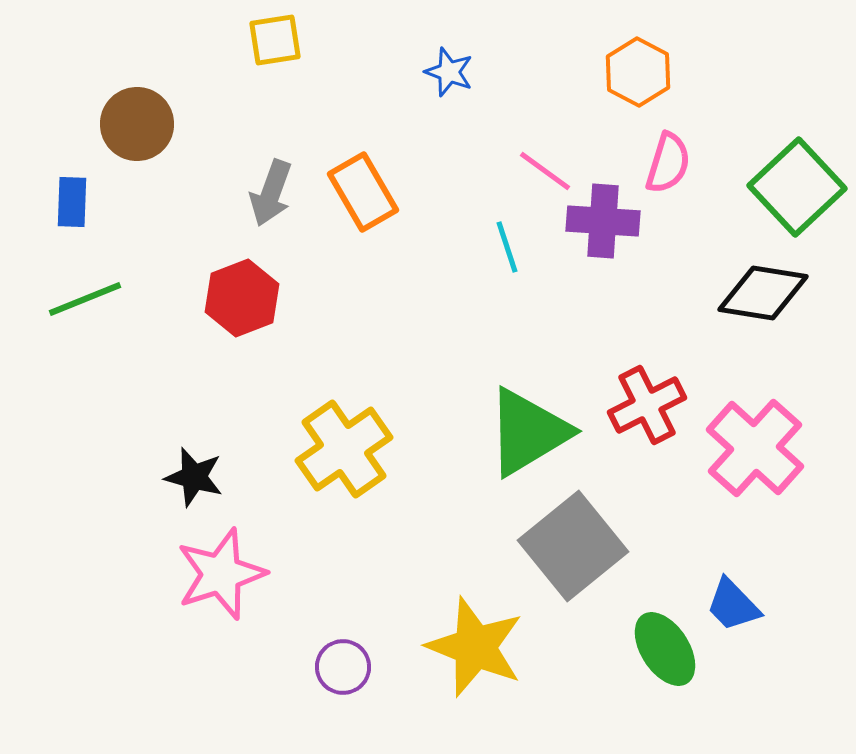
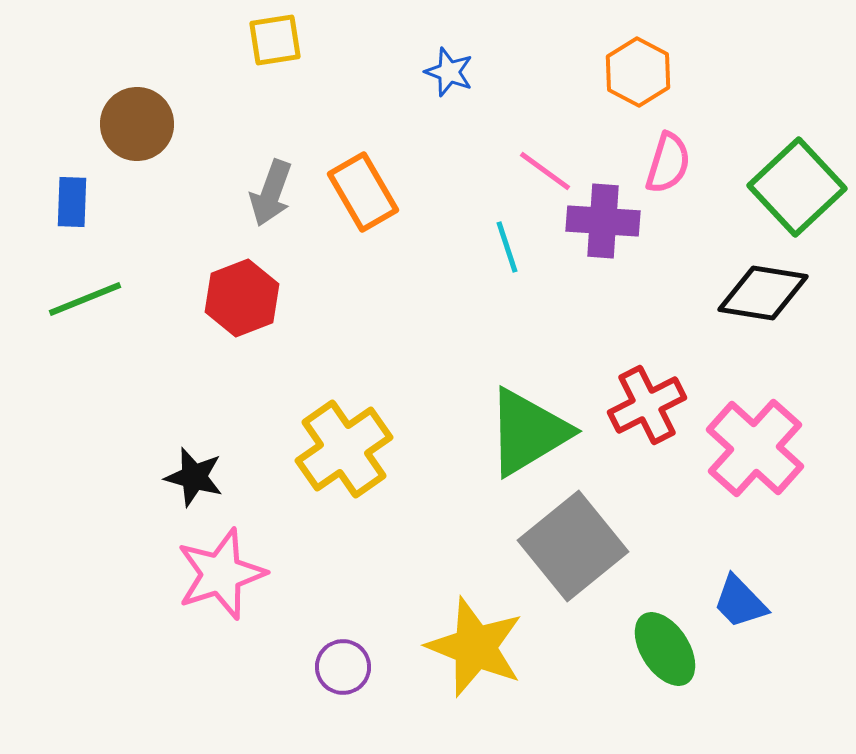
blue trapezoid: moved 7 px right, 3 px up
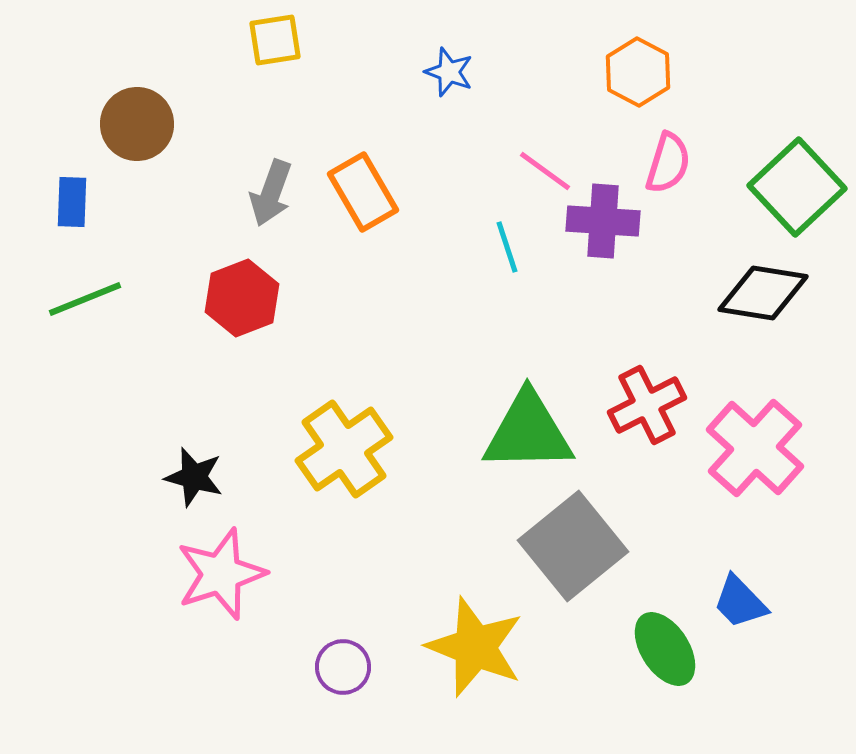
green triangle: rotated 30 degrees clockwise
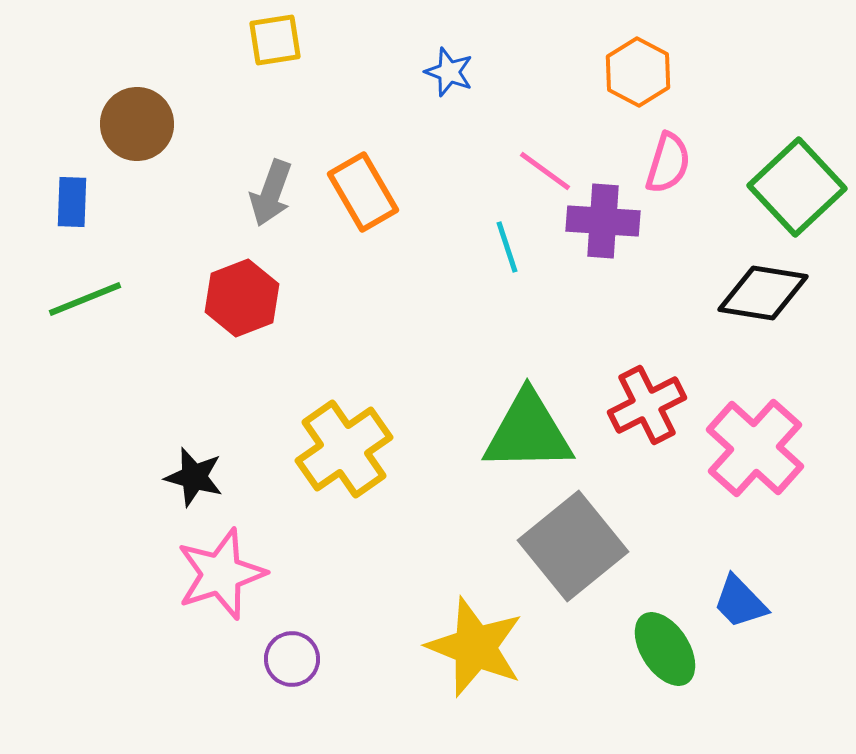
purple circle: moved 51 px left, 8 px up
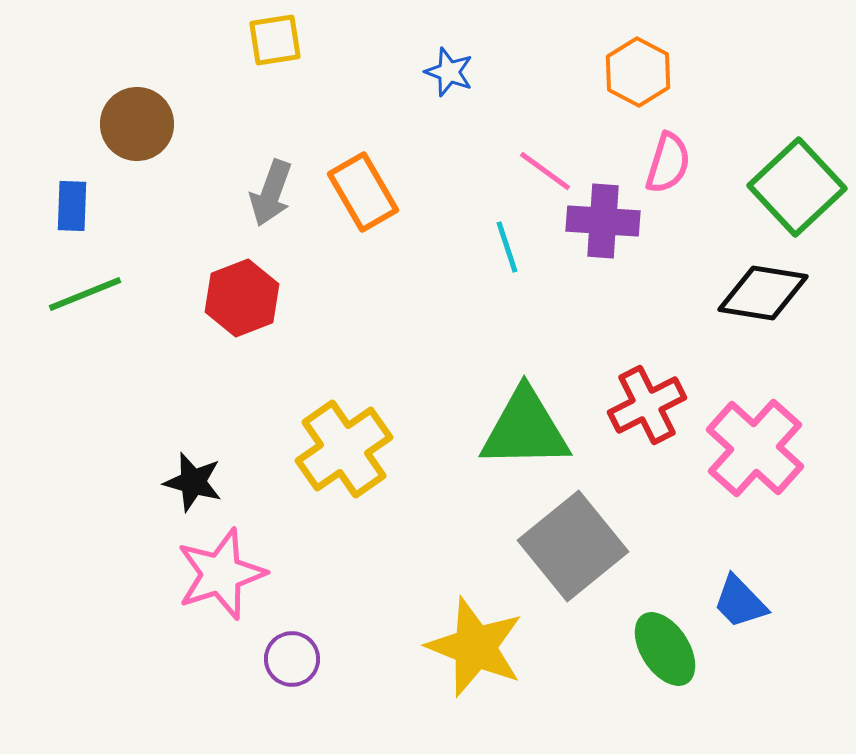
blue rectangle: moved 4 px down
green line: moved 5 px up
green triangle: moved 3 px left, 3 px up
black star: moved 1 px left, 5 px down
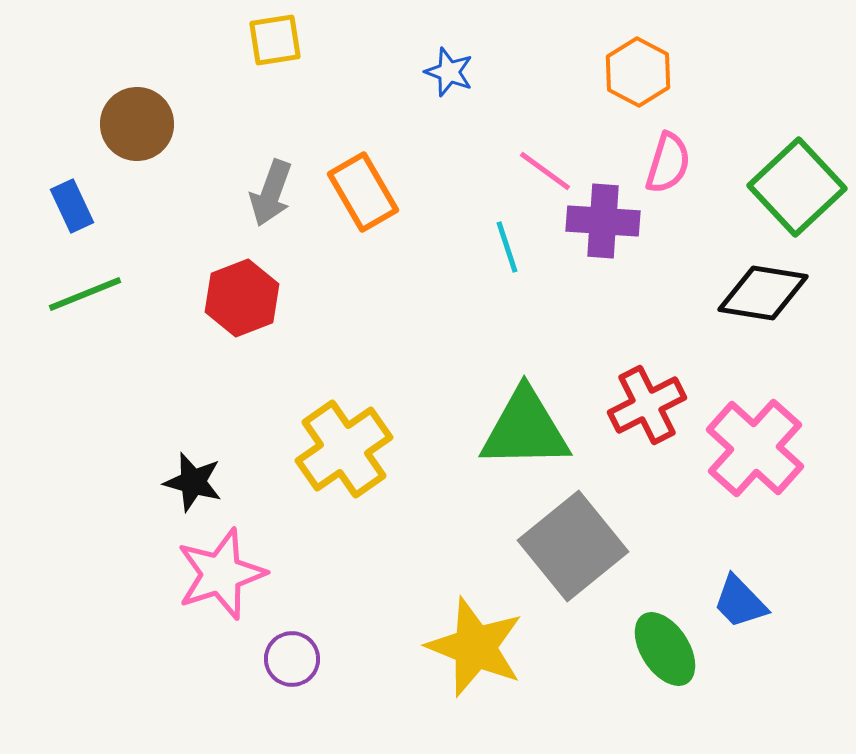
blue rectangle: rotated 27 degrees counterclockwise
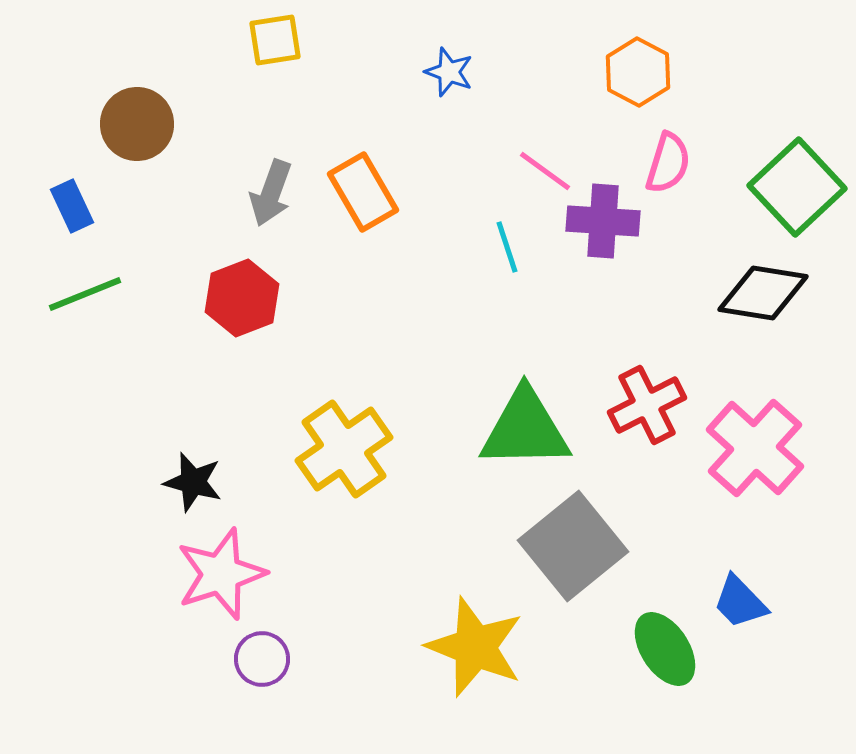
purple circle: moved 30 px left
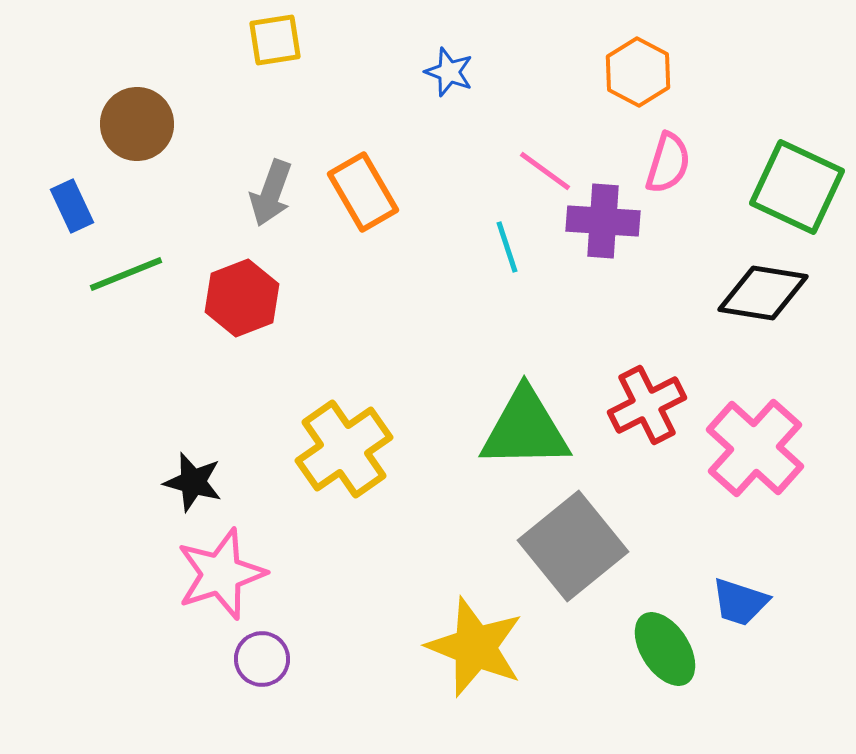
green square: rotated 22 degrees counterclockwise
green line: moved 41 px right, 20 px up
blue trapezoid: rotated 28 degrees counterclockwise
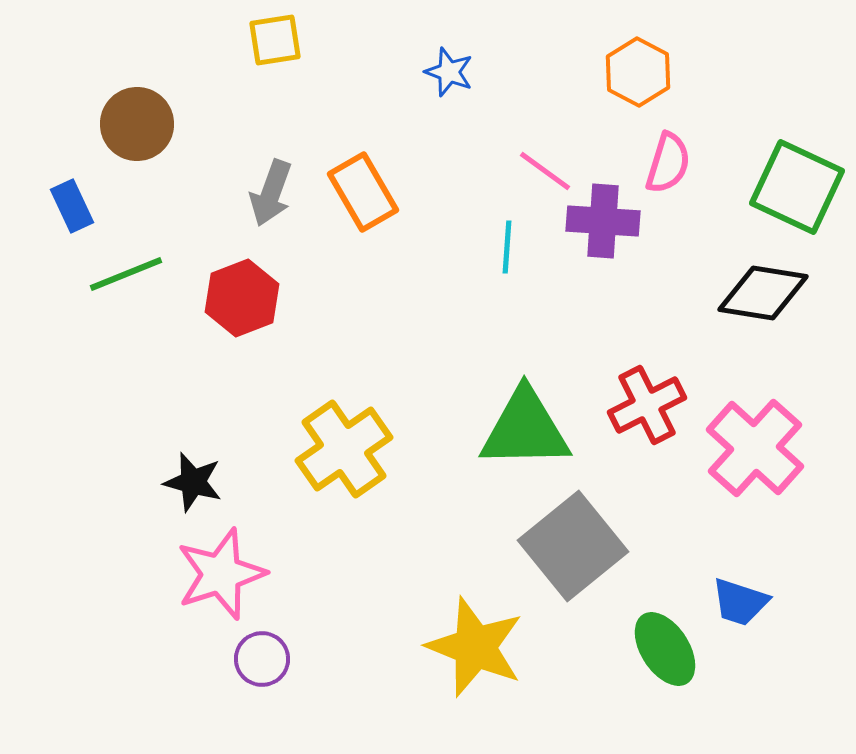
cyan line: rotated 22 degrees clockwise
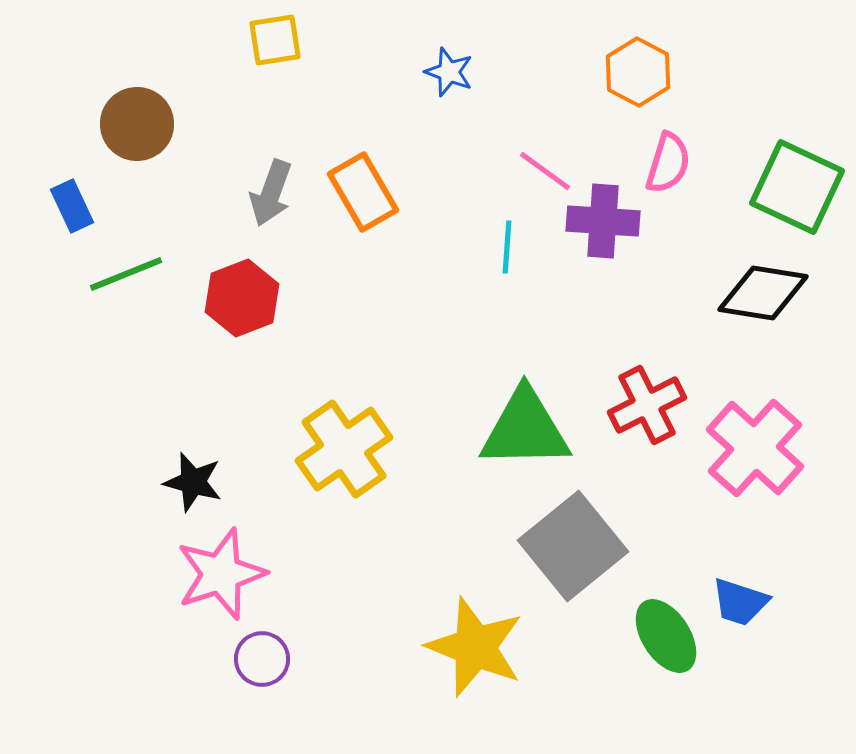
green ellipse: moved 1 px right, 13 px up
